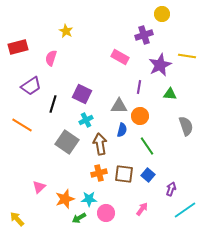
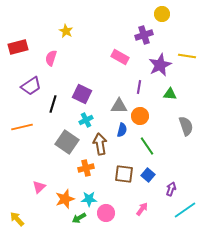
orange line: moved 2 px down; rotated 45 degrees counterclockwise
orange cross: moved 13 px left, 5 px up
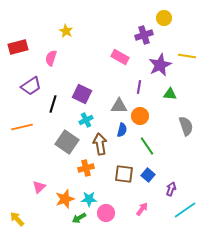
yellow circle: moved 2 px right, 4 px down
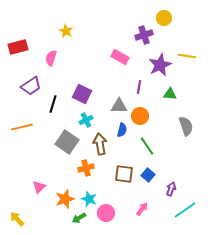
cyan star: rotated 21 degrees clockwise
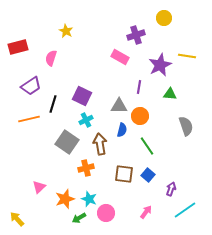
purple cross: moved 8 px left
purple square: moved 2 px down
orange line: moved 7 px right, 8 px up
pink arrow: moved 4 px right, 3 px down
